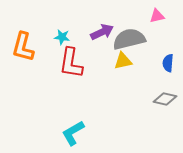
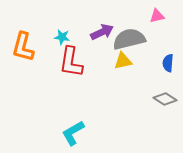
red L-shape: moved 1 px up
gray diamond: rotated 20 degrees clockwise
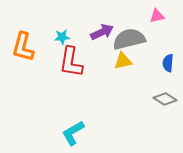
cyan star: rotated 14 degrees counterclockwise
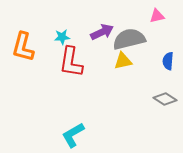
blue semicircle: moved 2 px up
cyan L-shape: moved 2 px down
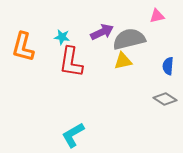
cyan star: rotated 14 degrees clockwise
blue semicircle: moved 5 px down
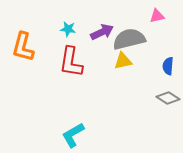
cyan star: moved 6 px right, 8 px up
gray diamond: moved 3 px right, 1 px up
